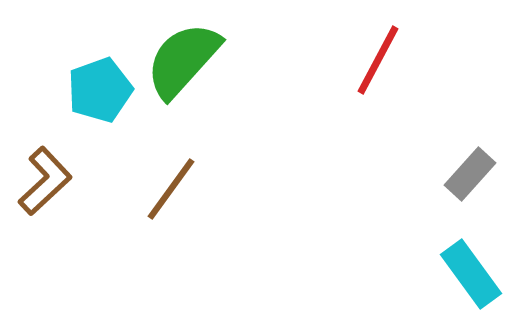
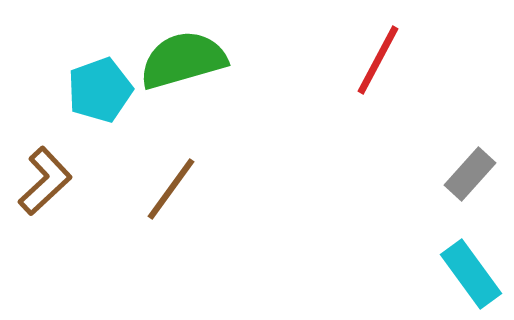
green semicircle: rotated 32 degrees clockwise
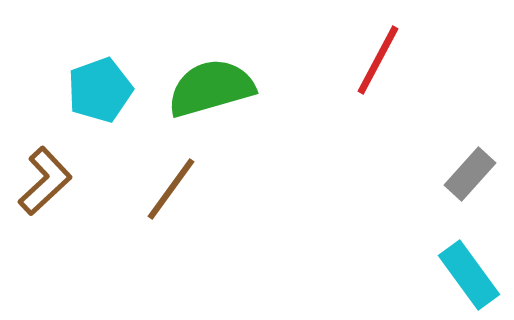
green semicircle: moved 28 px right, 28 px down
cyan rectangle: moved 2 px left, 1 px down
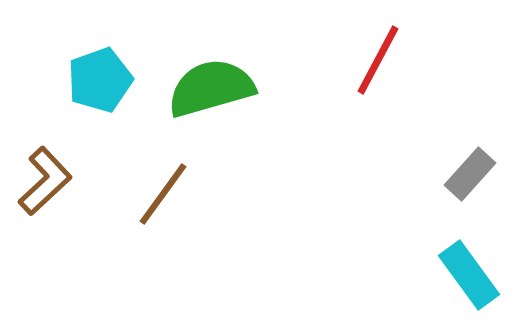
cyan pentagon: moved 10 px up
brown line: moved 8 px left, 5 px down
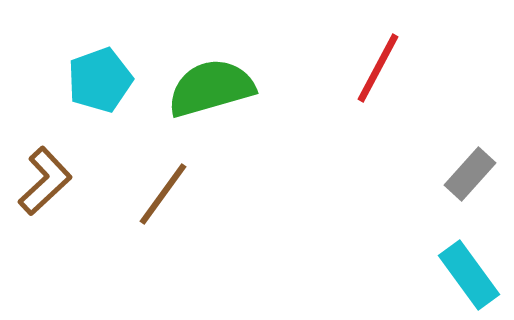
red line: moved 8 px down
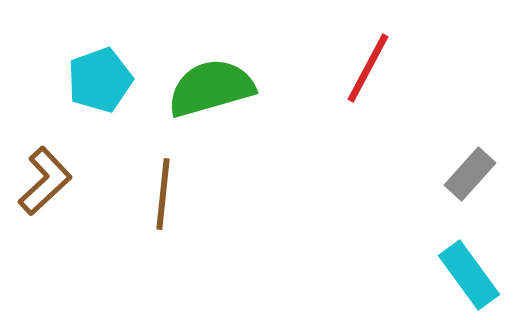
red line: moved 10 px left
brown line: rotated 30 degrees counterclockwise
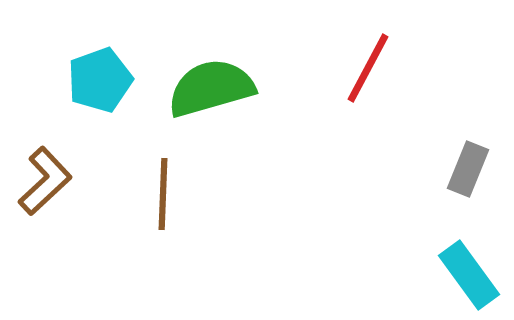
gray rectangle: moved 2 px left, 5 px up; rotated 20 degrees counterclockwise
brown line: rotated 4 degrees counterclockwise
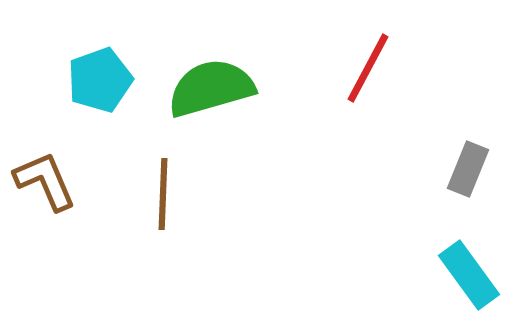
brown L-shape: rotated 70 degrees counterclockwise
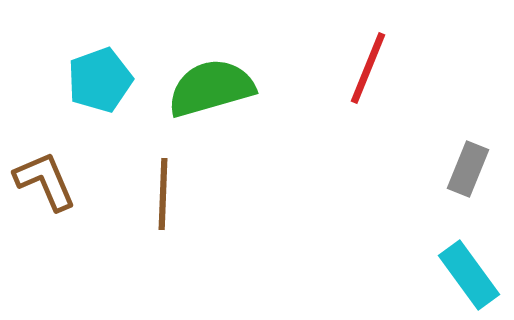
red line: rotated 6 degrees counterclockwise
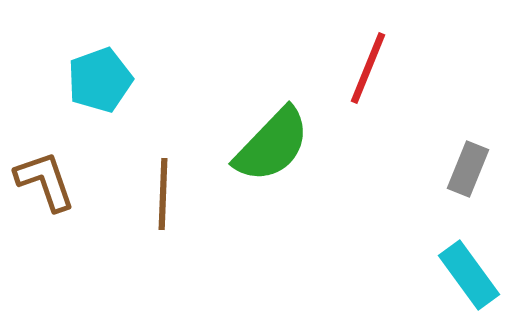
green semicircle: moved 61 px right, 57 px down; rotated 150 degrees clockwise
brown L-shape: rotated 4 degrees clockwise
